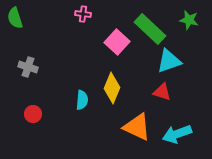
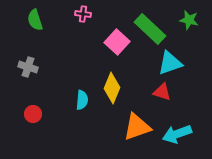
green semicircle: moved 20 px right, 2 px down
cyan triangle: moved 1 px right, 2 px down
orange triangle: rotated 44 degrees counterclockwise
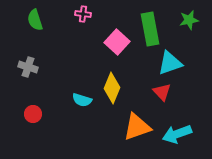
green star: rotated 24 degrees counterclockwise
green rectangle: rotated 36 degrees clockwise
red triangle: rotated 30 degrees clockwise
cyan semicircle: rotated 102 degrees clockwise
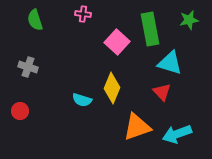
cyan triangle: rotated 36 degrees clockwise
red circle: moved 13 px left, 3 px up
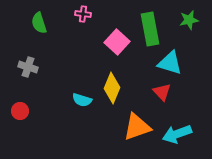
green semicircle: moved 4 px right, 3 px down
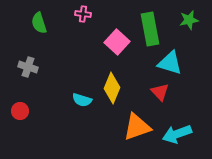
red triangle: moved 2 px left
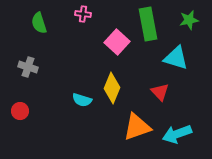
green rectangle: moved 2 px left, 5 px up
cyan triangle: moved 6 px right, 5 px up
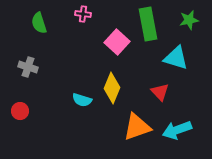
cyan arrow: moved 4 px up
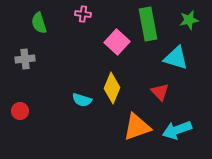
gray cross: moved 3 px left, 8 px up; rotated 24 degrees counterclockwise
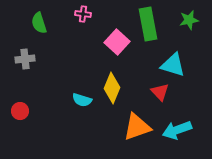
cyan triangle: moved 3 px left, 7 px down
